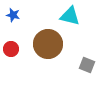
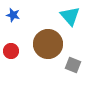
cyan triangle: rotated 35 degrees clockwise
red circle: moved 2 px down
gray square: moved 14 px left
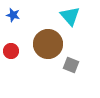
gray square: moved 2 px left
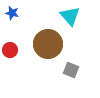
blue star: moved 1 px left, 2 px up
red circle: moved 1 px left, 1 px up
gray square: moved 5 px down
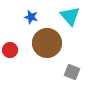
blue star: moved 19 px right, 4 px down
brown circle: moved 1 px left, 1 px up
gray square: moved 1 px right, 2 px down
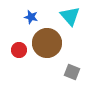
red circle: moved 9 px right
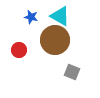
cyan triangle: moved 10 px left; rotated 20 degrees counterclockwise
brown circle: moved 8 px right, 3 px up
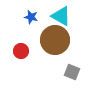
cyan triangle: moved 1 px right
red circle: moved 2 px right, 1 px down
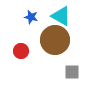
gray square: rotated 21 degrees counterclockwise
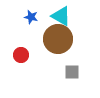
brown circle: moved 3 px right, 1 px up
red circle: moved 4 px down
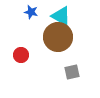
blue star: moved 5 px up
brown circle: moved 2 px up
gray square: rotated 14 degrees counterclockwise
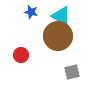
brown circle: moved 1 px up
